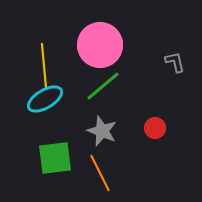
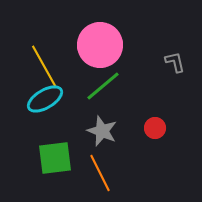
yellow line: rotated 24 degrees counterclockwise
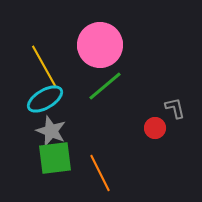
gray L-shape: moved 46 px down
green line: moved 2 px right
gray star: moved 51 px left
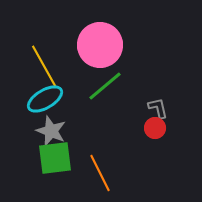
gray L-shape: moved 17 px left
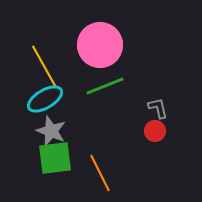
green line: rotated 18 degrees clockwise
red circle: moved 3 px down
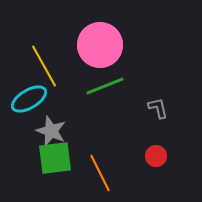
cyan ellipse: moved 16 px left
red circle: moved 1 px right, 25 px down
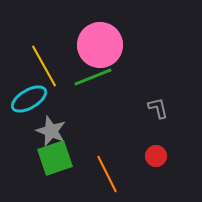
green line: moved 12 px left, 9 px up
green square: rotated 12 degrees counterclockwise
orange line: moved 7 px right, 1 px down
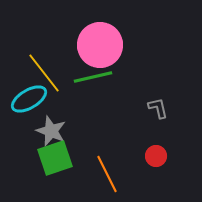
yellow line: moved 7 px down; rotated 9 degrees counterclockwise
green line: rotated 9 degrees clockwise
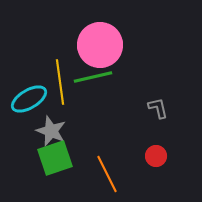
yellow line: moved 16 px right, 9 px down; rotated 30 degrees clockwise
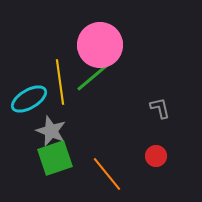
green line: rotated 27 degrees counterclockwise
gray L-shape: moved 2 px right
orange line: rotated 12 degrees counterclockwise
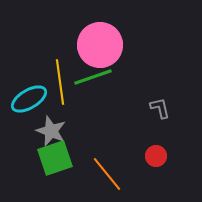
green line: rotated 21 degrees clockwise
